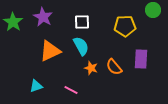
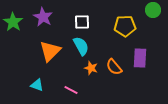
orange triangle: rotated 20 degrees counterclockwise
purple rectangle: moved 1 px left, 1 px up
cyan triangle: moved 1 px right, 1 px up; rotated 40 degrees clockwise
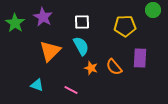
green star: moved 2 px right, 1 px down
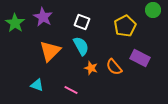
white square: rotated 21 degrees clockwise
yellow pentagon: rotated 25 degrees counterclockwise
purple rectangle: rotated 66 degrees counterclockwise
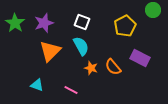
purple star: moved 1 px right, 6 px down; rotated 24 degrees clockwise
orange semicircle: moved 1 px left
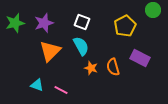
green star: rotated 24 degrees clockwise
orange semicircle: rotated 24 degrees clockwise
pink line: moved 10 px left
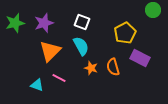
yellow pentagon: moved 7 px down
pink line: moved 2 px left, 12 px up
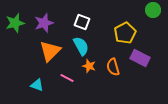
orange star: moved 2 px left, 2 px up
pink line: moved 8 px right
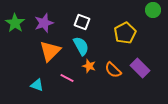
green star: rotated 24 degrees counterclockwise
purple rectangle: moved 10 px down; rotated 18 degrees clockwise
orange semicircle: moved 3 px down; rotated 30 degrees counterclockwise
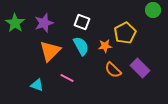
orange star: moved 16 px right, 20 px up; rotated 24 degrees counterclockwise
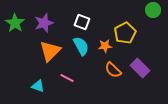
cyan triangle: moved 1 px right, 1 px down
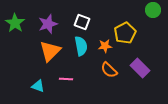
purple star: moved 4 px right, 1 px down
cyan semicircle: rotated 18 degrees clockwise
orange semicircle: moved 4 px left
pink line: moved 1 px left, 1 px down; rotated 24 degrees counterclockwise
